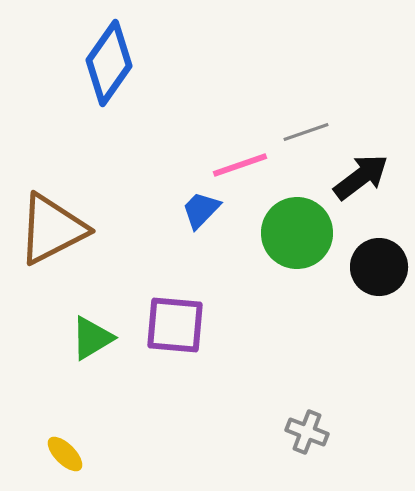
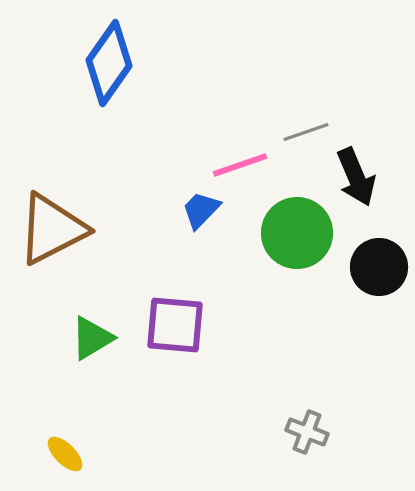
black arrow: moved 5 px left; rotated 104 degrees clockwise
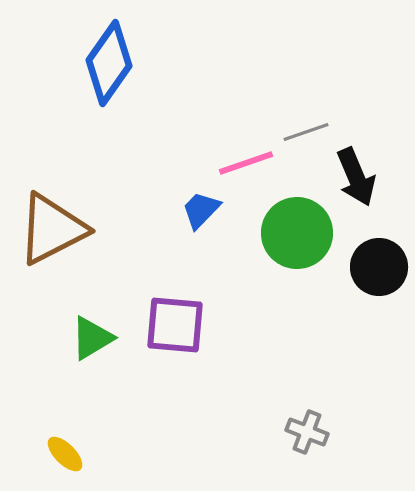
pink line: moved 6 px right, 2 px up
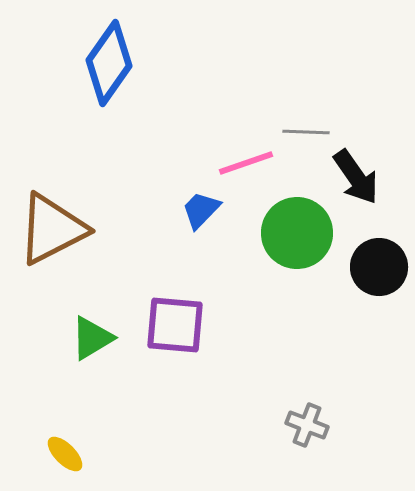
gray line: rotated 21 degrees clockwise
black arrow: rotated 12 degrees counterclockwise
gray cross: moved 7 px up
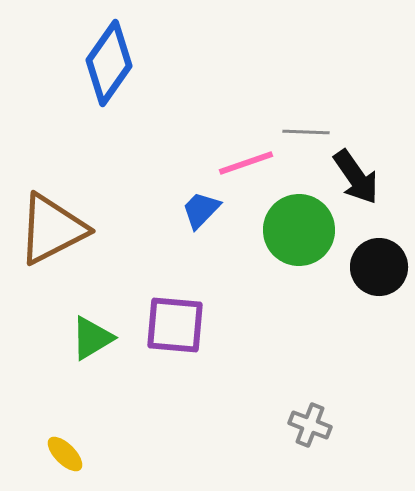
green circle: moved 2 px right, 3 px up
gray cross: moved 3 px right
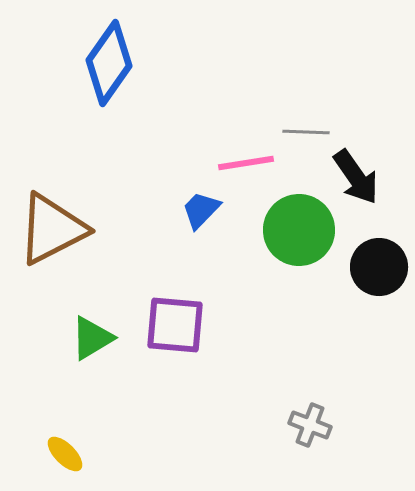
pink line: rotated 10 degrees clockwise
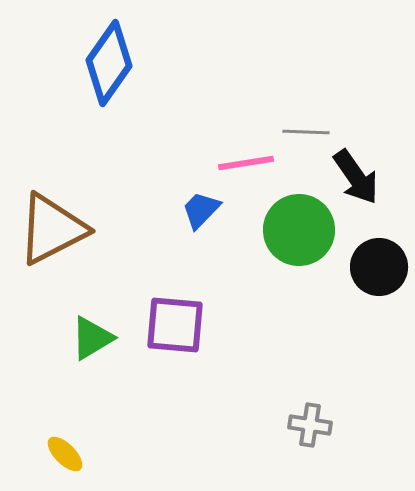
gray cross: rotated 12 degrees counterclockwise
